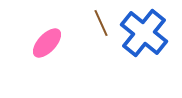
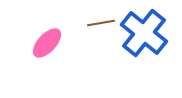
brown line: rotated 76 degrees counterclockwise
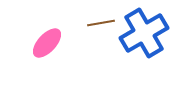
blue cross: rotated 21 degrees clockwise
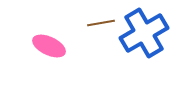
pink ellipse: moved 2 px right, 3 px down; rotated 72 degrees clockwise
